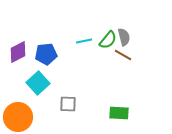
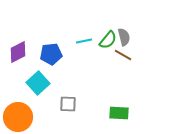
blue pentagon: moved 5 px right
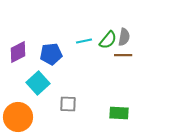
gray semicircle: rotated 24 degrees clockwise
brown line: rotated 30 degrees counterclockwise
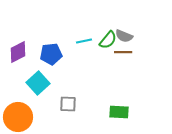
gray semicircle: moved 1 px up; rotated 102 degrees clockwise
brown line: moved 3 px up
green rectangle: moved 1 px up
